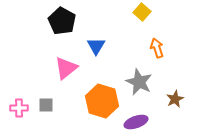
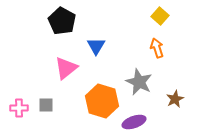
yellow square: moved 18 px right, 4 px down
purple ellipse: moved 2 px left
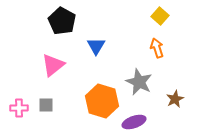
pink triangle: moved 13 px left, 3 px up
